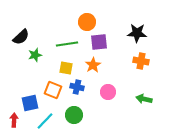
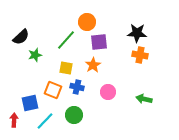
green line: moved 1 px left, 4 px up; rotated 40 degrees counterclockwise
orange cross: moved 1 px left, 6 px up
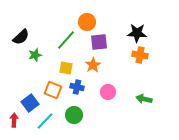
blue square: rotated 24 degrees counterclockwise
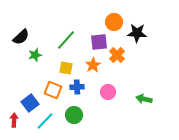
orange circle: moved 27 px right
orange cross: moved 23 px left; rotated 35 degrees clockwise
blue cross: rotated 16 degrees counterclockwise
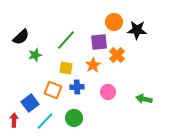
black star: moved 3 px up
green circle: moved 3 px down
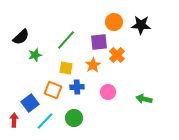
black star: moved 4 px right, 5 px up
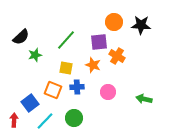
orange cross: moved 1 px down; rotated 14 degrees counterclockwise
orange star: rotated 21 degrees counterclockwise
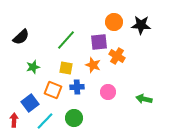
green star: moved 2 px left, 12 px down
